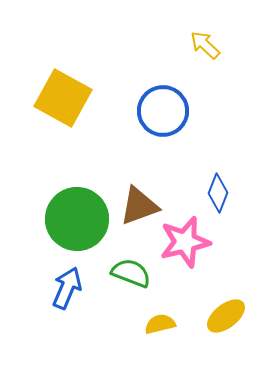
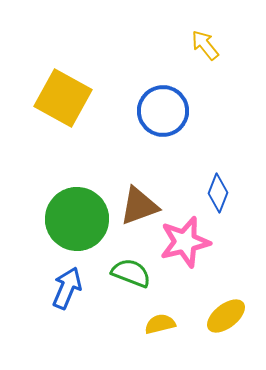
yellow arrow: rotated 8 degrees clockwise
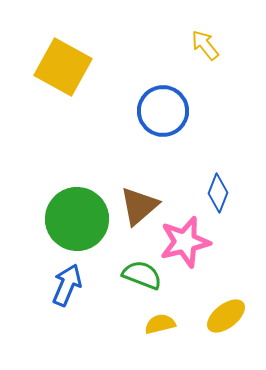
yellow square: moved 31 px up
brown triangle: rotated 21 degrees counterclockwise
green semicircle: moved 11 px right, 2 px down
blue arrow: moved 3 px up
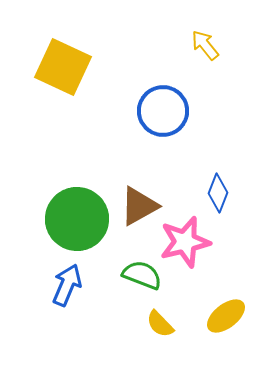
yellow square: rotated 4 degrees counterclockwise
brown triangle: rotated 12 degrees clockwise
yellow semicircle: rotated 120 degrees counterclockwise
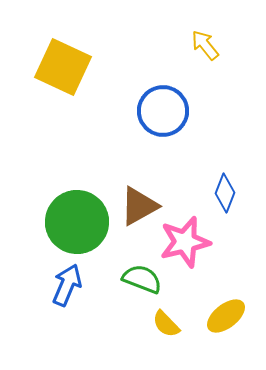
blue diamond: moved 7 px right
green circle: moved 3 px down
green semicircle: moved 4 px down
yellow semicircle: moved 6 px right
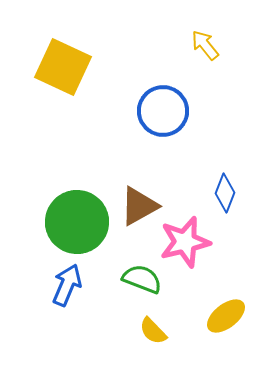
yellow semicircle: moved 13 px left, 7 px down
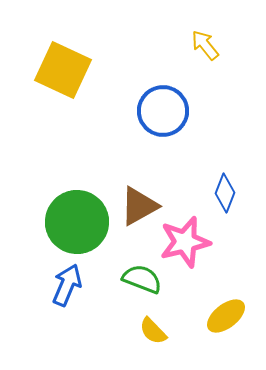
yellow square: moved 3 px down
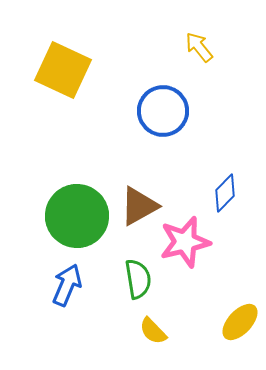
yellow arrow: moved 6 px left, 2 px down
blue diamond: rotated 24 degrees clockwise
green circle: moved 6 px up
green semicircle: moved 4 px left; rotated 60 degrees clockwise
yellow ellipse: moved 14 px right, 6 px down; rotated 9 degrees counterclockwise
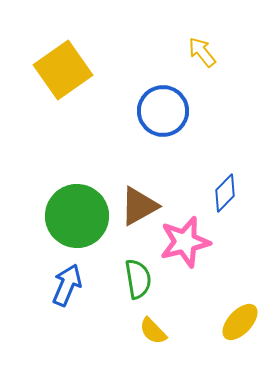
yellow arrow: moved 3 px right, 5 px down
yellow square: rotated 30 degrees clockwise
